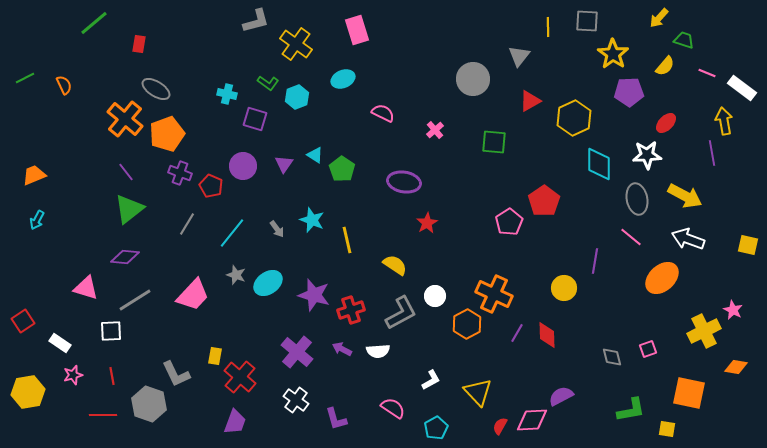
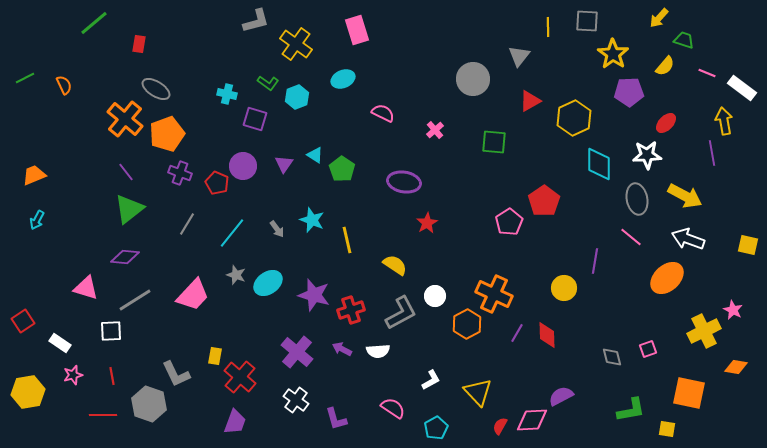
red pentagon at (211, 186): moved 6 px right, 3 px up
orange ellipse at (662, 278): moved 5 px right
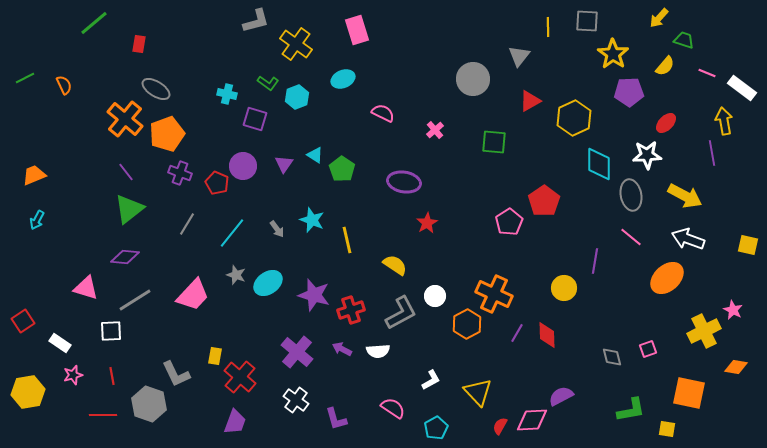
gray ellipse at (637, 199): moved 6 px left, 4 px up
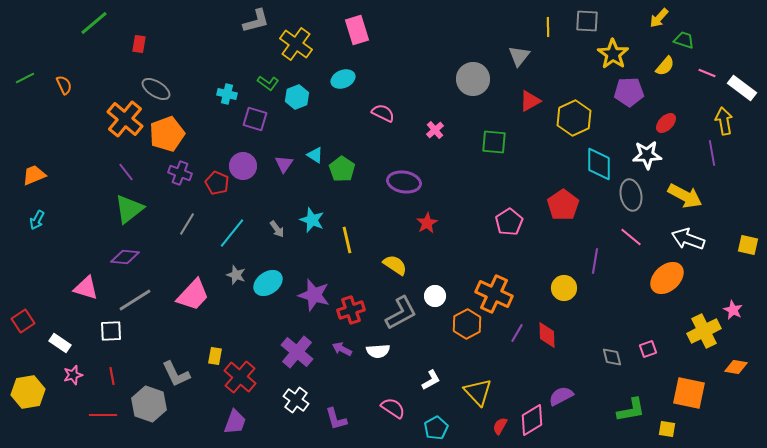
red pentagon at (544, 201): moved 19 px right, 4 px down
pink diamond at (532, 420): rotated 28 degrees counterclockwise
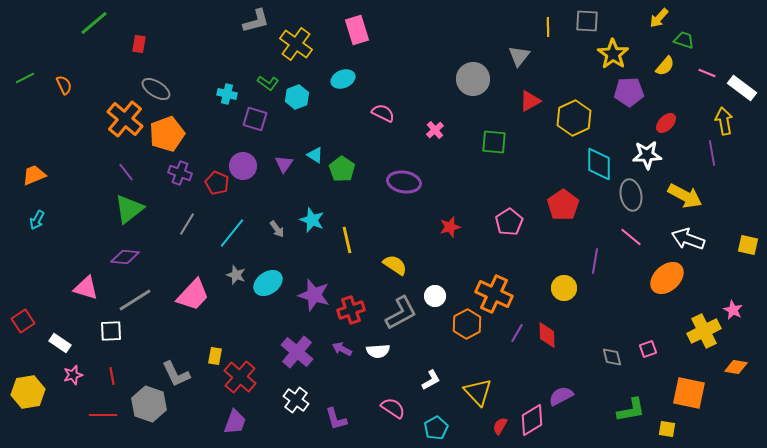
red star at (427, 223): moved 23 px right, 4 px down; rotated 15 degrees clockwise
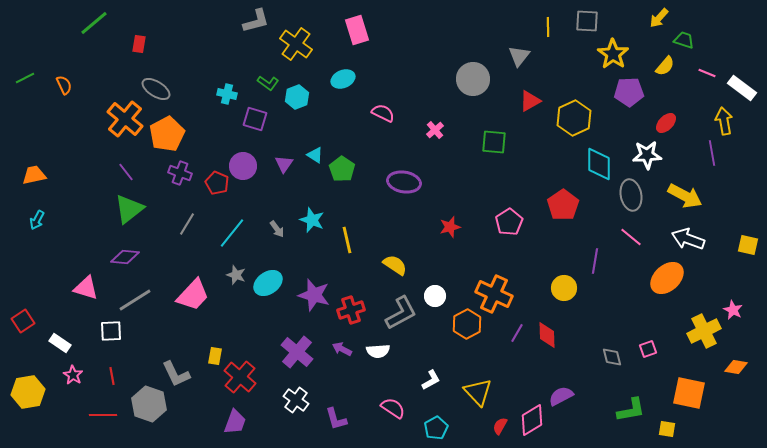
orange pentagon at (167, 134): rotated 8 degrees counterclockwise
orange trapezoid at (34, 175): rotated 10 degrees clockwise
pink star at (73, 375): rotated 24 degrees counterclockwise
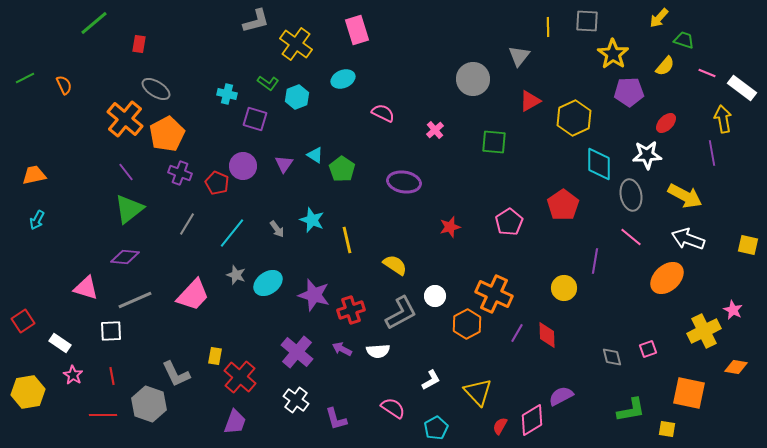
yellow arrow at (724, 121): moved 1 px left, 2 px up
gray line at (135, 300): rotated 8 degrees clockwise
